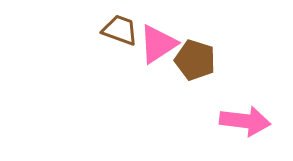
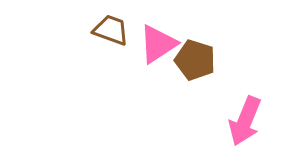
brown trapezoid: moved 9 px left
pink arrow: rotated 105 degrees clockwise
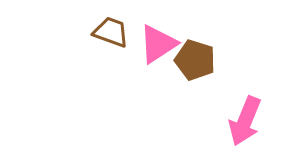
brown trapezoid: moved 2 px down
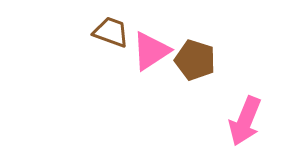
pink triangle: moved 7 px left, 7 px down
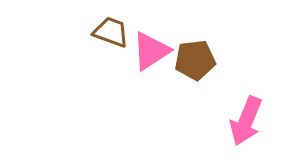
brown pentagon: rotated 24 degrees counterclockwise
pink arrow: moved 1 px right
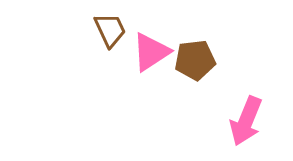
brown trapezoid: moved 1 px left, 2 px up; rotated 45 degrees clockwise
pink triangle: moved 1 px down
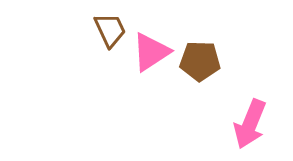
brown pentagon: moved 5 px right, 1 px down; rotated 9 degrees clockwise
pink arrow: moved 4 px right, 3 px down
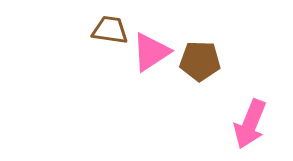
brown trapezoid: rotated 57 degrees counterclockwise
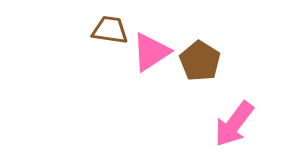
brown pentagon: rotated 30 degrees clockwise
pink arrow: moved 16 px left; rotated 15 degrees clockwise
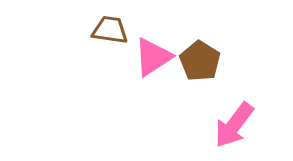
pink triangle: moved 2 px right, 5 px down
pink arrow: moved 1 px down
